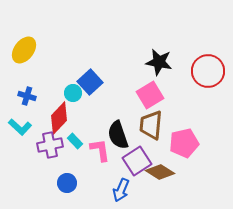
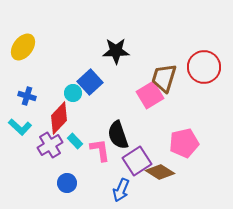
yellow ellipse: moved 1 px left, 3 px up
black star: moved 43 px left, 11 px up; rotated 12 degrees counterclockwise
red circle: moved 4 px left, 4 px up
brown trapezoid: moved 13 px right, 47 px up; rotated 12 degrees clockwise
purple cross: rotated 20 degrees counterclockwise
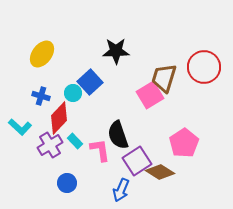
yellow ellipse: moved 19 px right, 7 px down
blue cross: moved 14 px right
pink pentagon: rotated 20 degrees counterclockwise
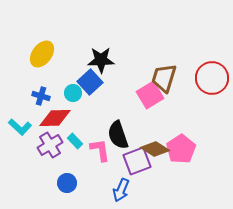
black star: moved 15 px left, 9 px down
red circle: moved 8 px right, 11 px down
red diamond: moved 4 px left; rotated 44 degrees clockwise
pink pentagon: moved 3 px left, 6 px down
purple square: rotated 12 degrees clockwise
brown diamond: moved 5 px left, 23 px up
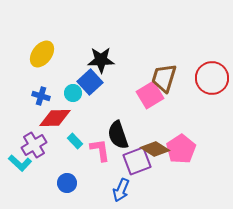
cyan L-shape: moved 36 px down
purple cross: moved 16 px left
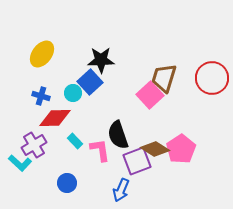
pink square: rotated 12 degrees counterclockwise
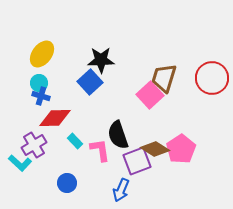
cyan circle: moved 34 px left, 10 px up
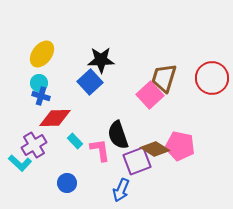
pink pentagon: moved 1 px left, 3 px up; rotated 28 degrees counterclockwise
